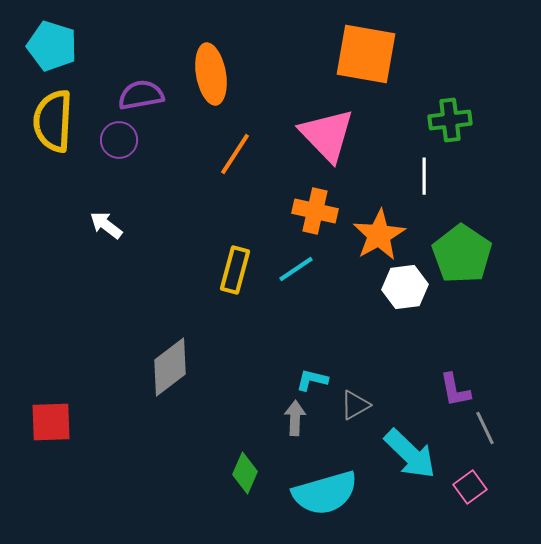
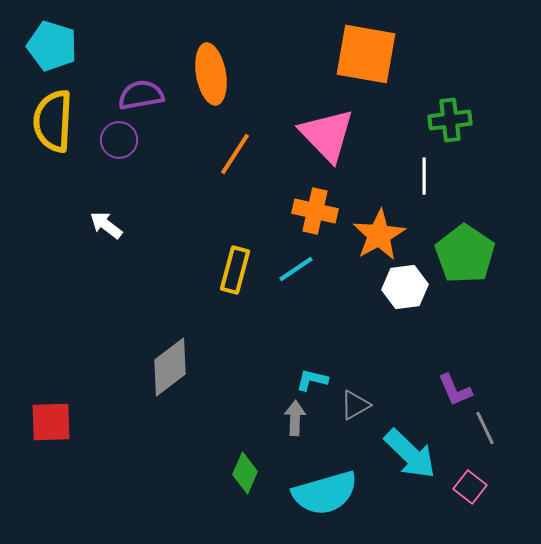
green pentagon: moved 3 px right
purple L-shape: rotated 12 degrees counterclockwise
pink square: rotated 16 degrees counterclockwise
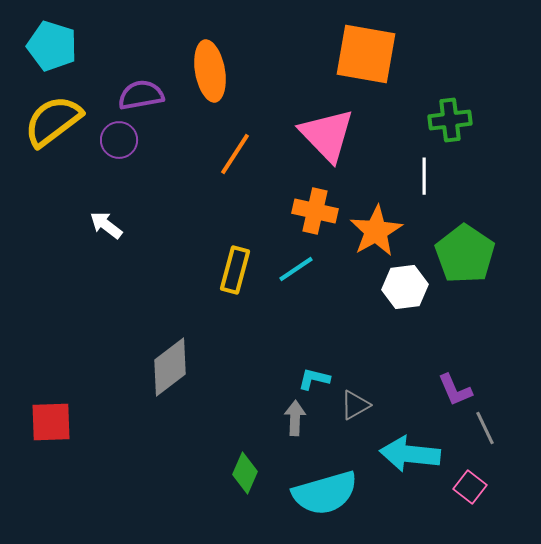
orange ellipse: moved 1 px left, 3 px up
yellow semicircle: rotated 50 degrees clockwise
orange star: moved 3 px left, 4 px up
cyan L-shape: moved 2 px right, 1 px up
cyan arrow: rotated 142 degrees clockwise
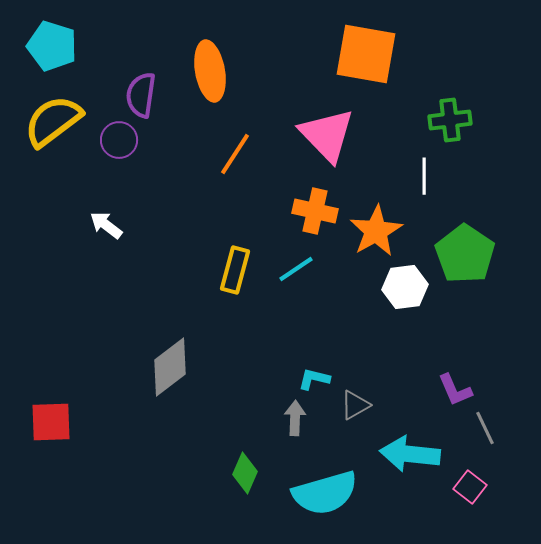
purple semicircle: rotated 72 degrees counterclockwise
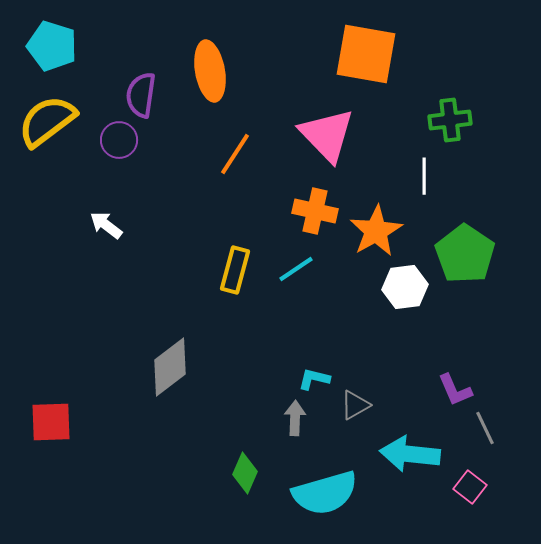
yellow semicircle: moved 6 px left
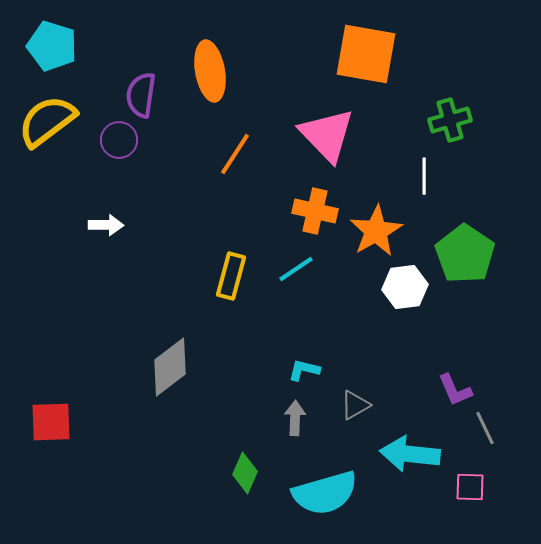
green cross: rotated 9 degrees counterclockwise
white arrow: rotated 144 degrees clockwise
yellow rectangle: moved 4 px left, 6 px down
cyan L-shape: moved 10 px left, 9 px up
pink square: rotated 36 degrees counterclockwise
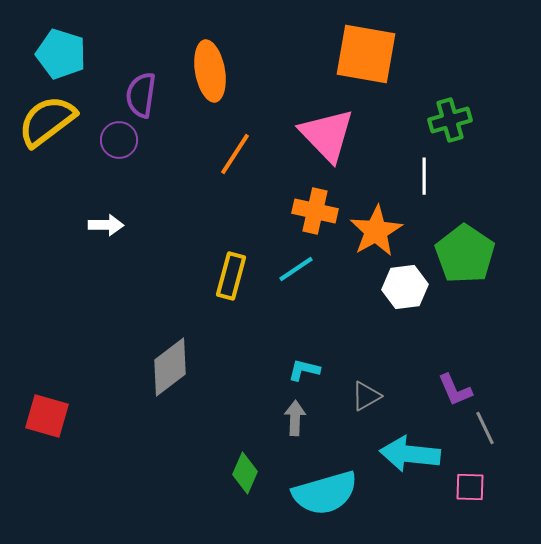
cyan pentagon: moved 9 px right, 8 px down
gray triangle: moved 11 px right, 9 px up
red square: moved 4 px left, 6 px up; rotated 18 degrees clockwise
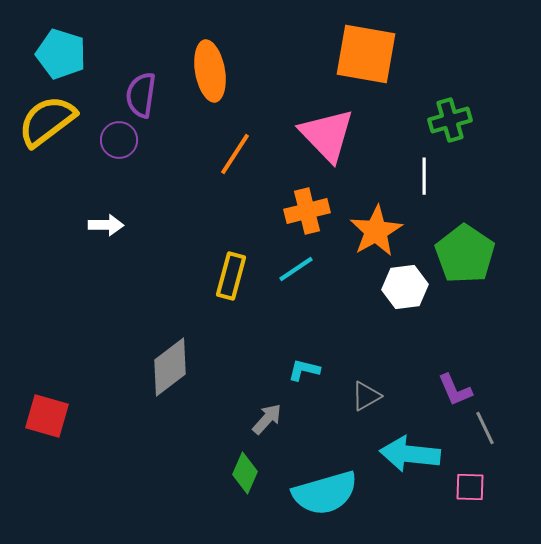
orange cross: moved 8 px left; rotated 27 degrees counterclockwise
gray arrow: moved 28 px left, 1 px down; rotated 40 degrees clockwise
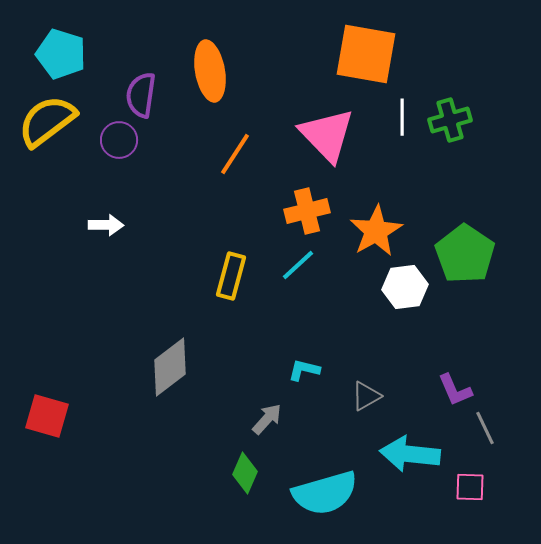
white line: moved 22 px left, 59 px up
cyan line: moved 2 px right, 4 px up; rotated 9 degrees counterclockwise
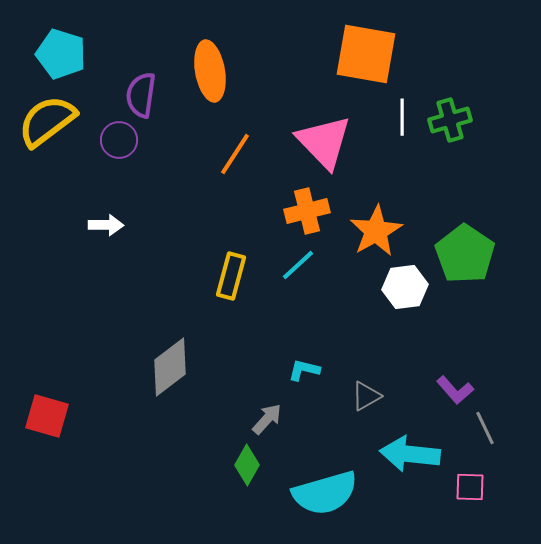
pink triangle: moved 3 px left, 7 px down
purple L-shape: rotated 18 degrees counterclockwise
green diamond: moved 2 px right, 8 px up; rotated 6 degrees clockwise
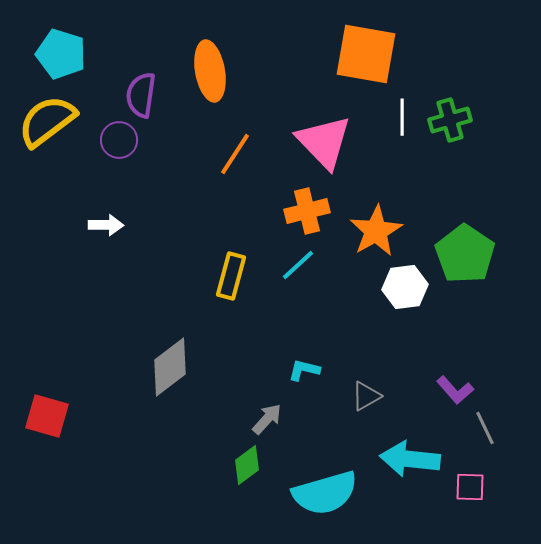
cyan arrow: moved 5 px down
green diamond: rotated 24 degrees clockwise
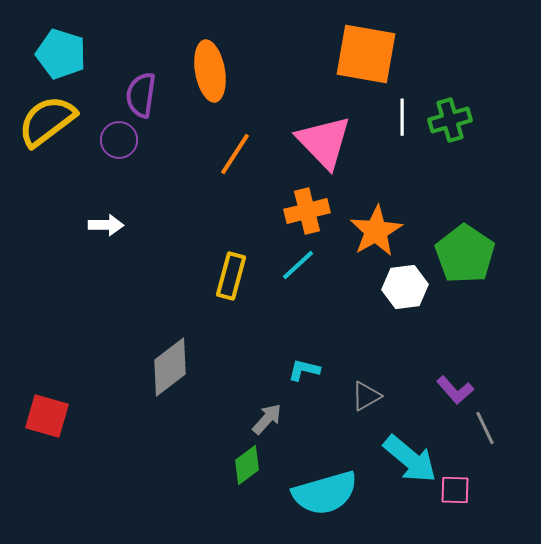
cyan arrow: rotated 146 degrees counterclockwise
pink square: moved 15 px left, 3 px down
